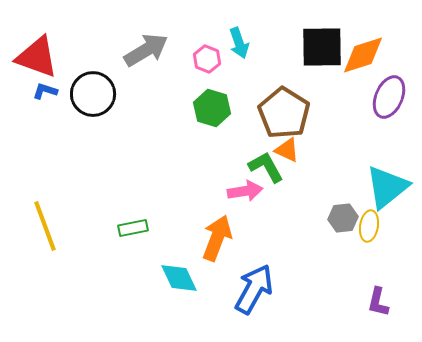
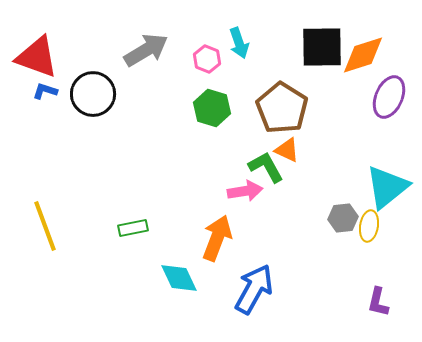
brown pentagon: moved 2 px left, 5 px up
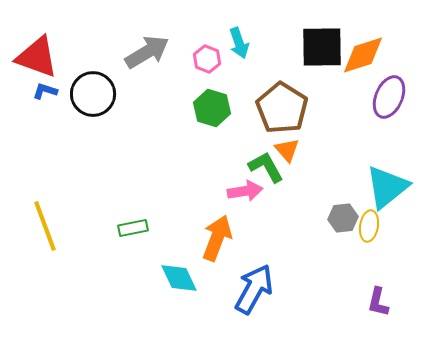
gray arrow: moved 1 px right, 2 px down
orange triangle: rotated 24 degrees clockwise
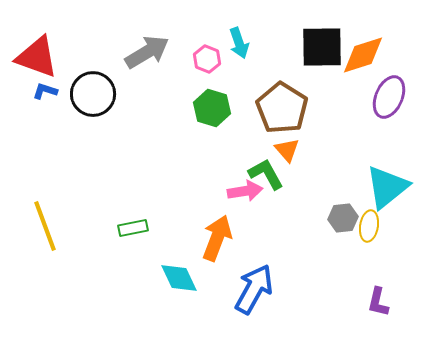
green L-shape: moved 7 px down
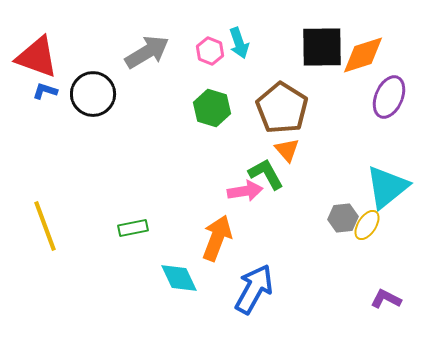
pink hexagon: moved 3 px right, 8 px up
yellow ellipse: moved 2 px left, 1 px up; rotated 24 degrees clockwise
purple L-shape: moved 8 px right, 3 px up; rotated 104 degrees clockwise
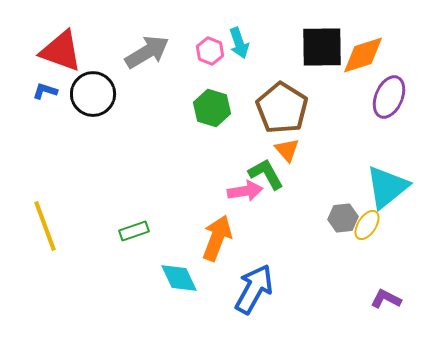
red triangle: moved 24 px right, 6 px up
green rectangle: moved 1 px right, 3 px down; rotated 8 degrees counterclockwise
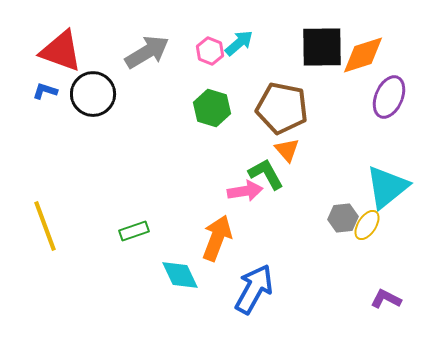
cyan arrow: rotated 112 degrees counterclockwise
brown pentagon: rotated 21 degrees counterclockwise
cyan diamond: moved 1 px right, 3 px up
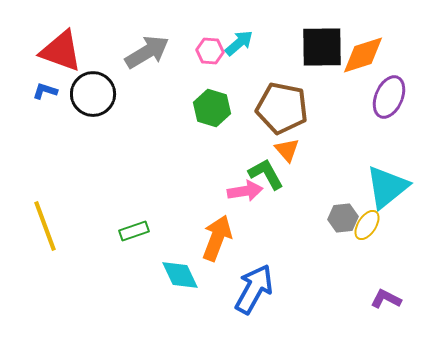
pink hexagon: rotated 16 degrees counterclockwise
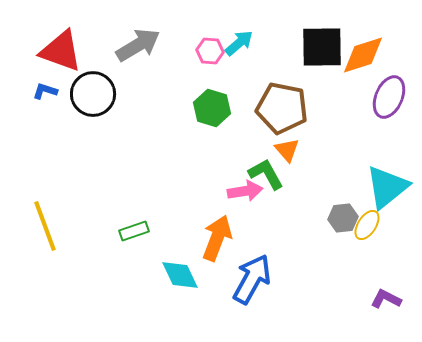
gray arrow: moved 9 px left, 7 px up
blue arrow: moved 2 px left, 10 px up
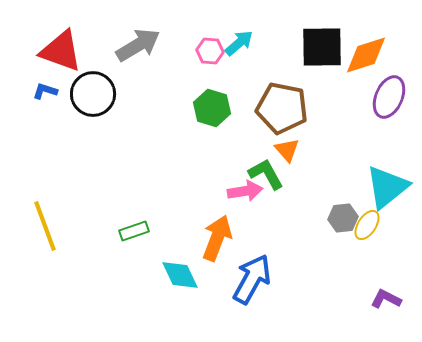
orange diamond: moved 3 px right
